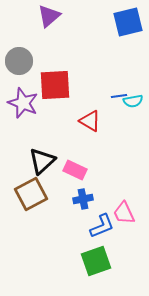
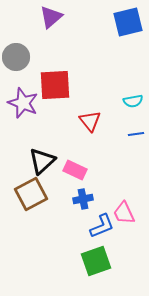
purple triangle: moved 2 px right, 1 px down
gray circle: moved 3 px left, 4 px up
blue line: moved 17 px right, 38 px down
red triangle: rotated 20 degrees clockwise
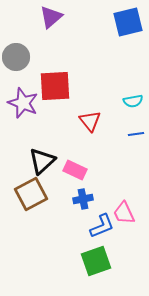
red square: moved 1 px down
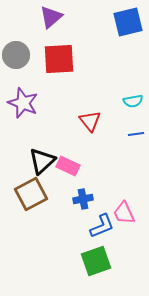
gray circle: moved 2 px up
red square: moved 4 px right, 27 px up
pink rectangle: moved 7 px left, 4 px up
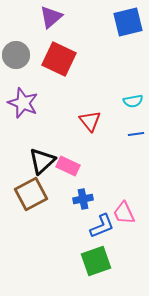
red square: rotated 28 degrees clockwise
